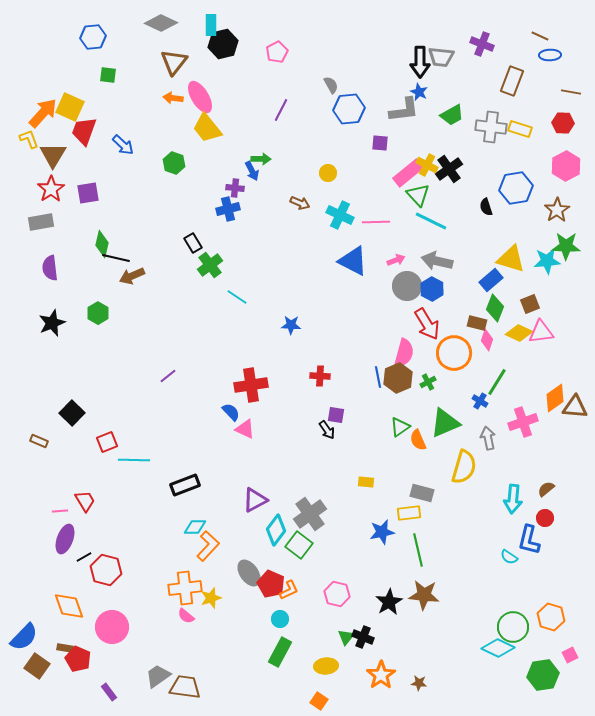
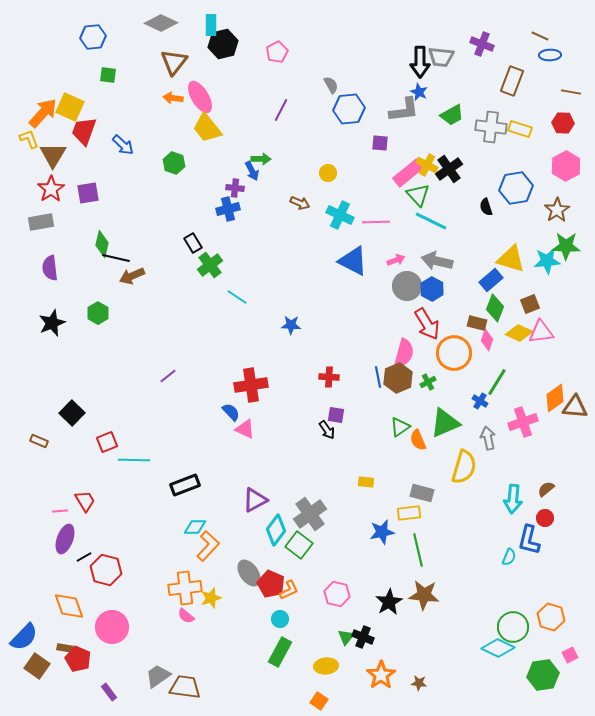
red cross at (320, 376): moved 9 px right, 1 px down
cyan semicircle at (509, 557): rotated 102 degrees counterclockwise
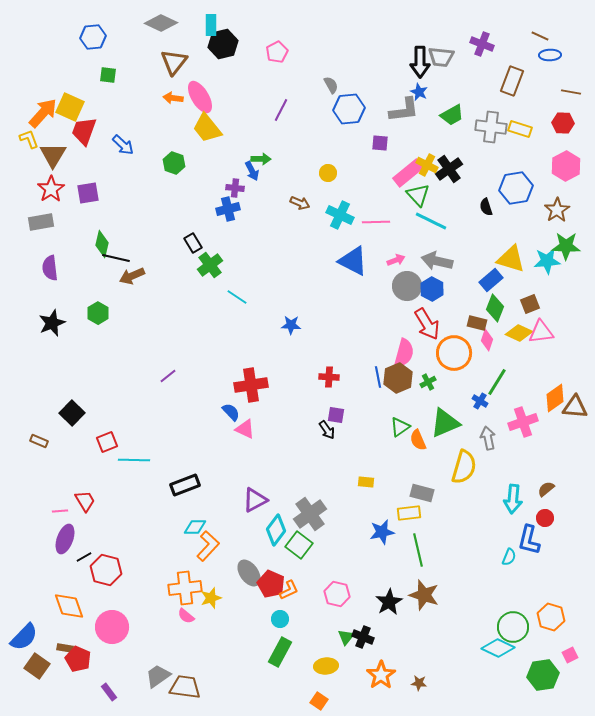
brown star at (424, 595): rotated 12 degrees clockwise
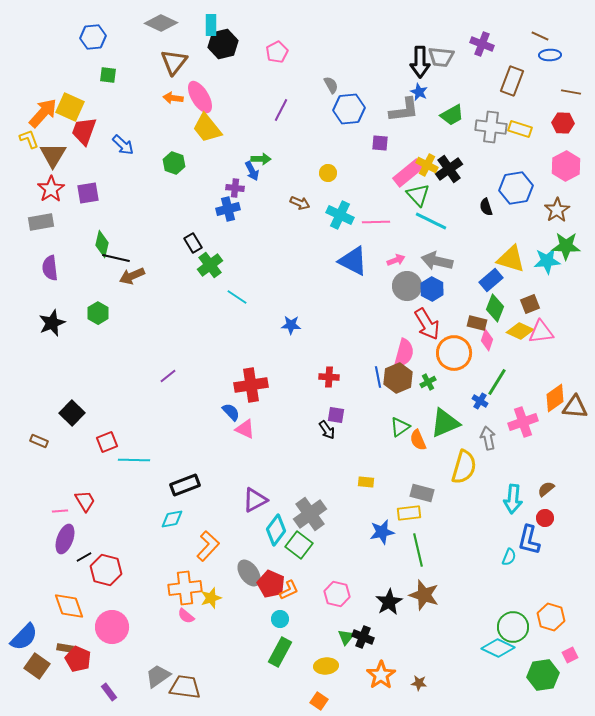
yellow diamond at (519, 333): moved 1 px right, 2 px up
cyan diamond at (195, 527): moved 23 px left, 8 px up; rotated 10 degrees counterclockwise
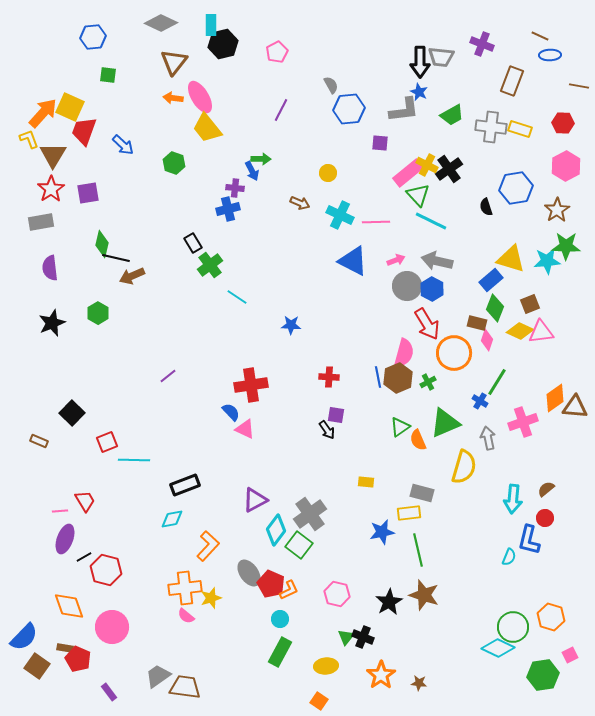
brown line at (571, 92): moved 8 px right, 6 px up
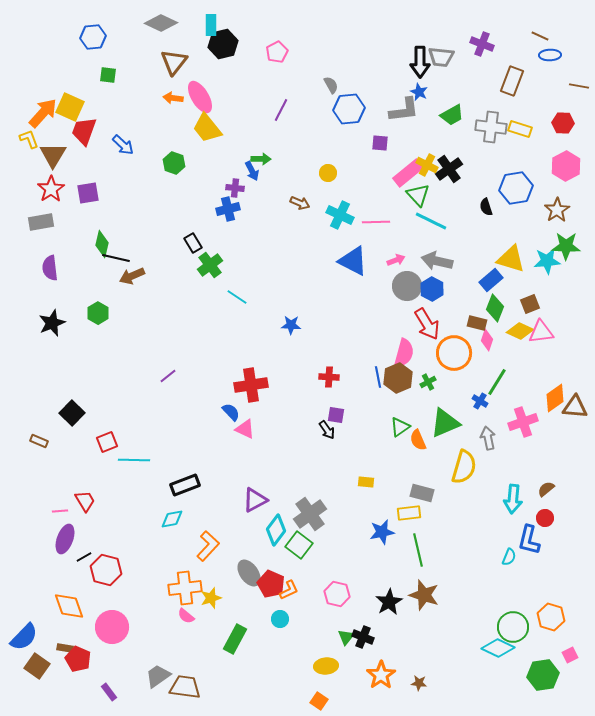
green rectangle at (280, 652): moved 45 px left, 13 px up
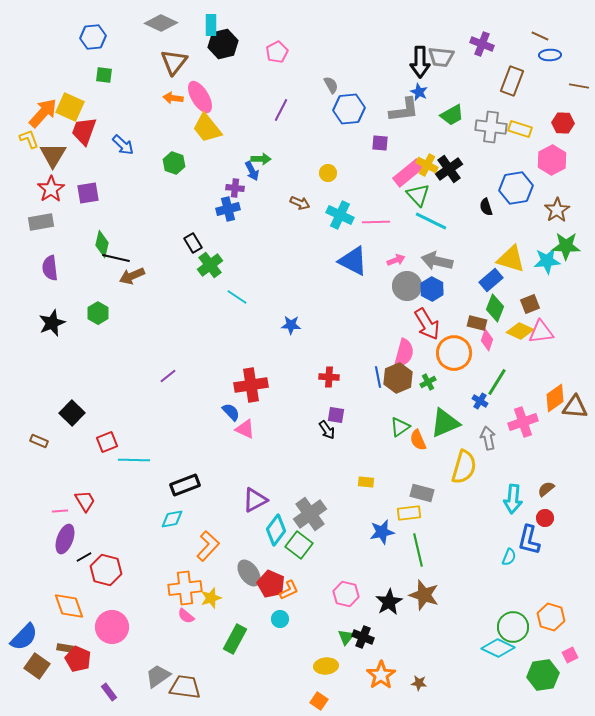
green square at (108, 75): moved 4 px left
pink hexagon at (566, 166): moved 14 px left, 6 px up
pink hexagon at (337, 594): moved 9 px right
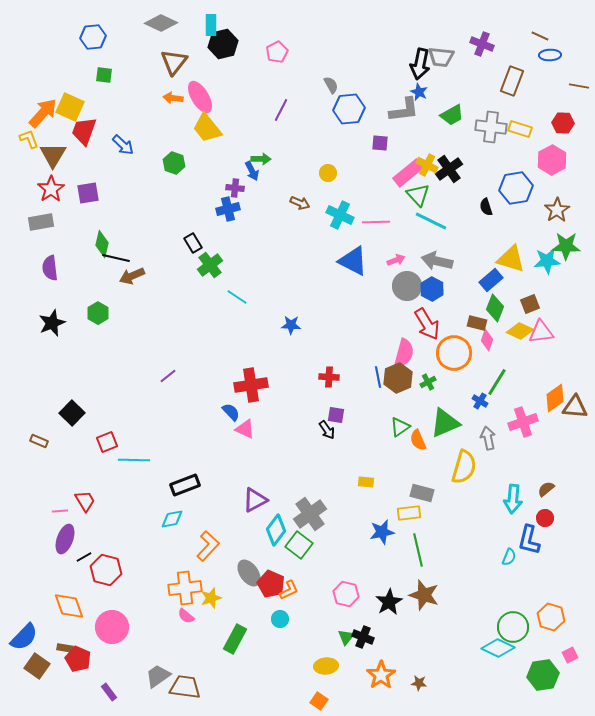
black arrow at (420, 62): moved 2 px down; rotated 12 degrees clockwise
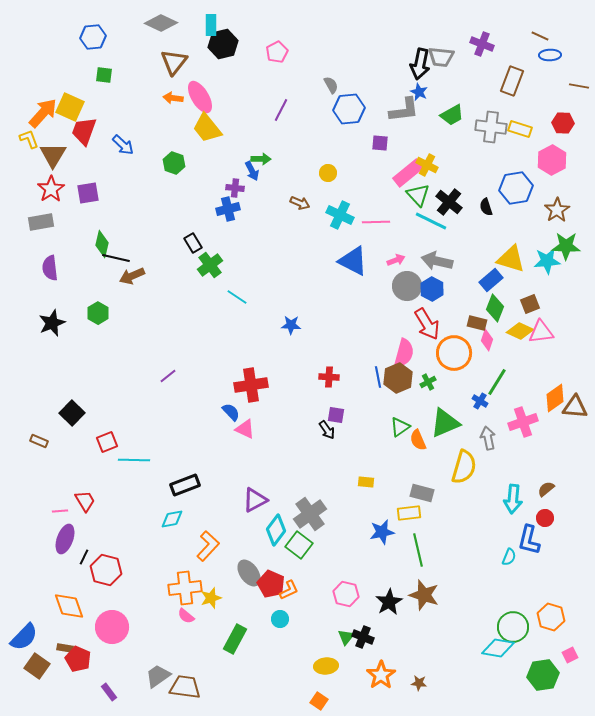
black cross at (449, 169): moved 33 px down; rotated 16 degrees counterclockwise
black line at (84, 557): rotated 35 degrees counterclockwise
cyan diamond at (498, 648): rotated 16 degrees counterclockwise
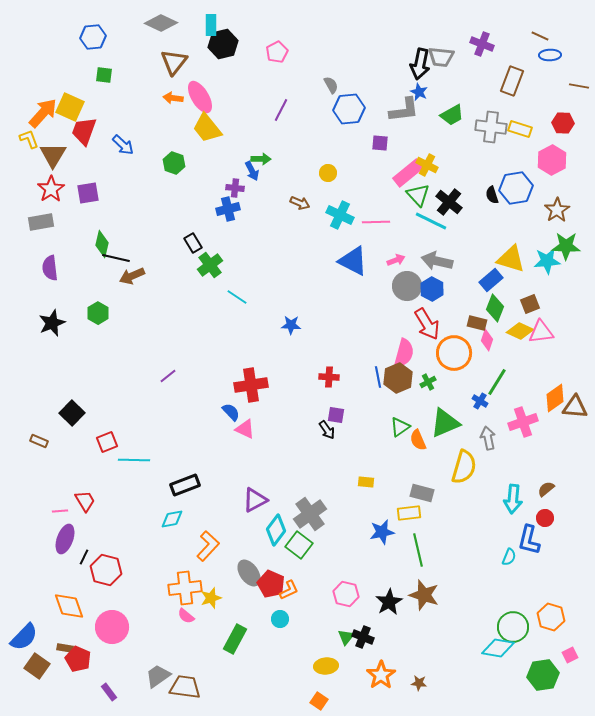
black semicircle at (486, 207): moved 6 px right, 12 px up
